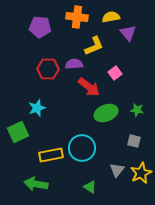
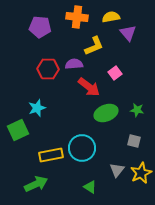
green square: moved 2 px up
green arrow: rotated 145 degrees clockwise
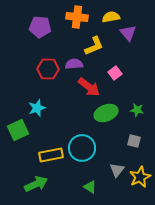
yellow star: moved 1 px left, 4 px down
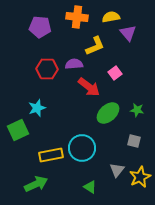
yellow L-shape: moved 1 px right
red hexagon: moved 1 px left
green ellipse: moved 2 px right; rotated 20 degrees counterclockwise
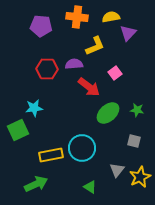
purple pentagon: moved 1 px right, 1 px up
purple triangle: rotated 24 degrees clockwise
cyan star: moved 3 px left; rotated 12 degrees clockwise
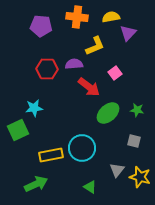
yellow star: rotated 30 degrees counterclockwise
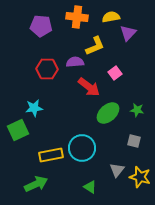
purple semicircle: moved 1 px right, 2 px up
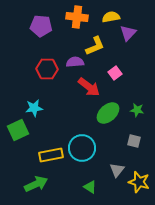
yellow star: moved 1 px left, 5 px down
